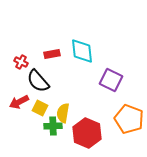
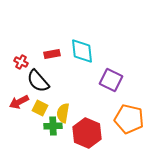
orange pentagon: rotated 8 degrees counterclockwise
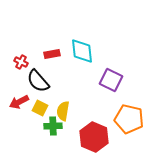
yellow semicircle: moved 2 px up
red hexagon: moved 7 px right, 4 px down
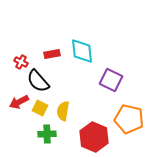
green cross: moved 6 px left, 8 px down
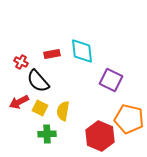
red hexagon: moved 6 px right, 1 px up
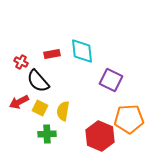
orange pentagon: rotated 16 degrees counterclockwise
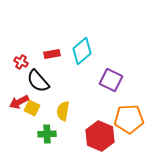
cyan diamond: rotated 56 degrees clockwise
yellow square: moved 8 px left
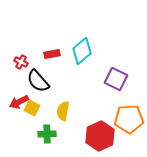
purple square: moved 5 px right, 1 px up
red hexagon: rotated 12 degrees clockwise
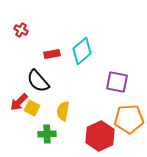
red cross: moved 32 px up
purple square: moved 1 px right, 3 px down; rotated 15 degrees counterclockwise
red arrow: rotated 18 degrees counterclockwise
